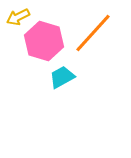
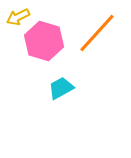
orange line: moved 4 px right
cyan trapezoid: moved 1 px left, 11 px down
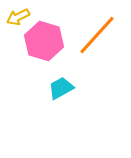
orange line: moved 2 px down
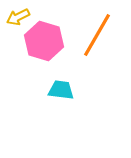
orange line: rotated 12 degrees counterclockwise
cyan trapezoid: moved 2 px down; rotated 36 degrees clockwise
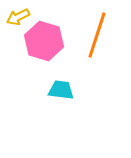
orange line: rotated 12 degrees counterclockwise
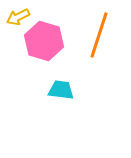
orange line: moved 2 px right
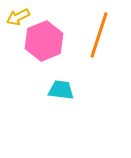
pink hexagon: rotated 21 degrees clockwise
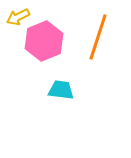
orange line: moved 1 px left, 2 px down
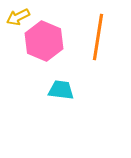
orange line: rotated 9 degrees counterclockwise
pink hexagon: rotated 15 degrees counterclockwise
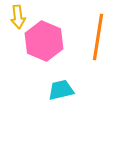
yellow arrow: rotated 70 degrees counterclockwise
cyan trapezoid: rotated 20 degrees counterclockwise
